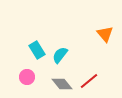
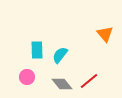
cyan rectangle: rotated 30 degrees clockwise
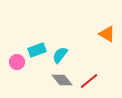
orange triangle: moved 2 px right; rotated 18 degrees counterclockwise
cyan rectangle: rotated 72 degrees clockwise
pink circle: moved 10 px left, 15 px up
gray diamond: moved 4 px up
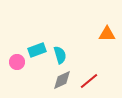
orange triangle: rotated 30 degrees counterclockwise
cyan semicircle: rotated 126 degrees clockwise
gray diamond: rotated 75 degrees counterclockwise
